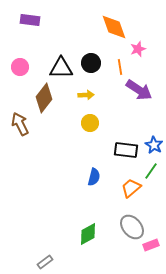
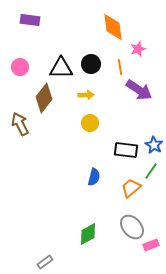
orange diamond: moved 1 px left; rotated 12 degrees clockwise
black circle: moved 1 px down
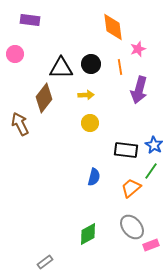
pink circle: moved 5 px left, 13 px up
purple arrow: rotated 72 degrees clockwise
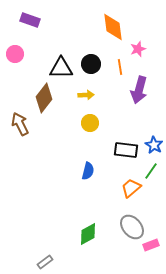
purple rectangle: rotated 12 degrees clockwise
blue semicircle: moved 6 px left, 6 px up
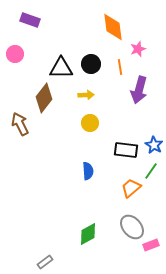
blue semicircle: rotated 18 degrees counterclockwise
